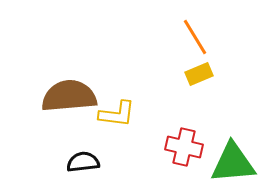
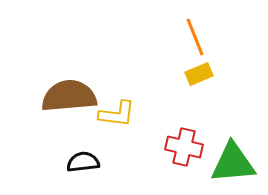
orange line: rotated 9 degrees clockwise
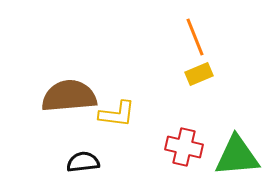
green triangle: moved 4 px right, 7 px up
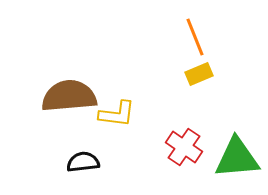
red cross: rotated 21 degrees clockwise
green triangle: moved 2 px down
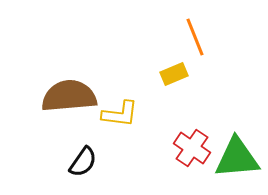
yellow rectangle: moved 25 px left
yellow L-shape: moved 3 px right
red cross: moved 8 px right, 1 px down
black semicircle: rotated 132 degrees clockwise
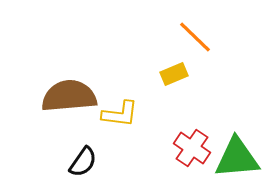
orange line: rotated 24 degrees counterclockwise
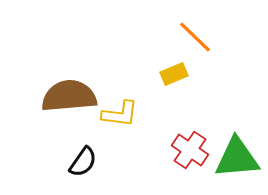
red cross: moved 2 px left, 2 px down
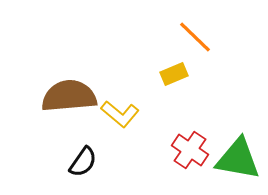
yellow L-shape: rotated 33 degrees clockwise
green triangle: moved 1 px right, 1 px down; rotated 15 degrees clockwise
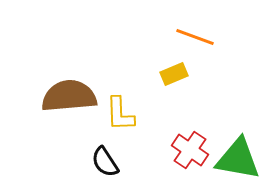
orange line: rotated 24 degrees counterclockwise
yellow L-shape: rotated 48 degrees clockwise
black semicircle: moved 22 px right; rotated 112 degrees clockwise
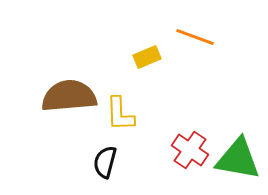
yellow rectangle: moved 27 px left, 17 px up
black semicircle: rotated 48 degrees clockwise
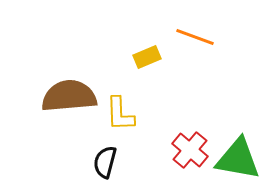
red cross: rotated 6 degrees clockwise
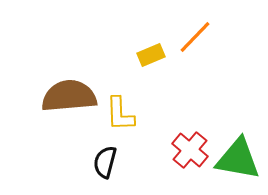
orange line: rotated 66 degrees counterclockwise
yellow rectangle: moved 4 px right, 2 px up
